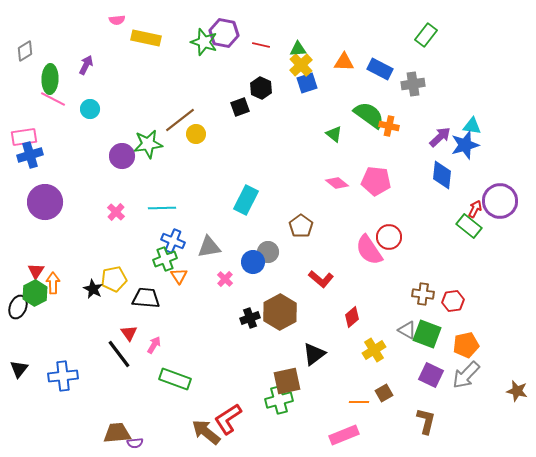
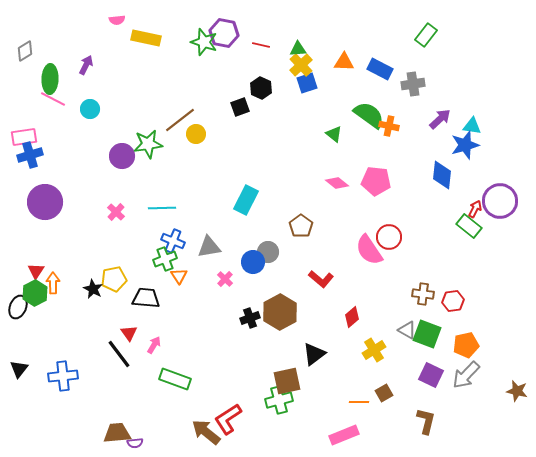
purple arrow at (440, 137): moved 18 px up
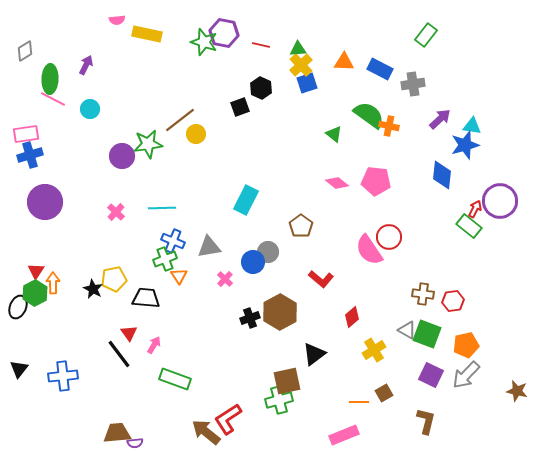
yellow rectangle at (146, 38): moved 1 px right, 4 px up
pink rectangle at (24, 137): moved 2 px right, 3 px up
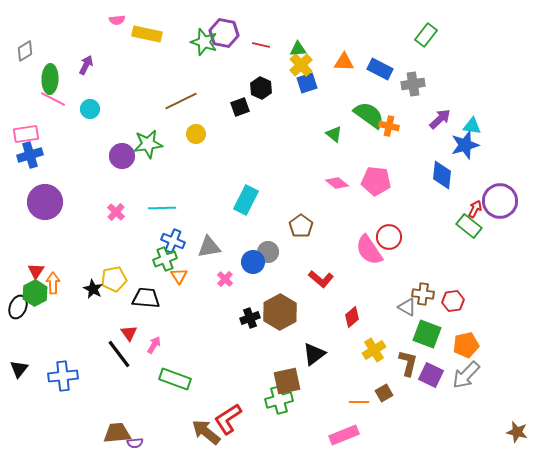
brown line at (180, 120): moved 1 px right, 19 px up; rotated 12 degrees clockwise
gray triangle at (407, 330): moved 23 px up
brown star at (517, 391): moved 41 px down
brown L-shape at (426, 421): moved 18 px left, 58 px up
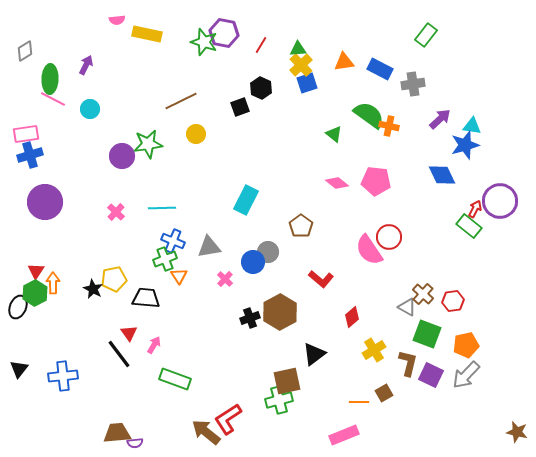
red line at (261, 45): rotated 72 degrees counterclockwise
orange triangle at (344, 62): rotated 10 degrees counterclockwise
blue diamond at (442, 175): rotated 32 degrees counterclockwise
brown cross at (423, 294): rotated 35 degrees clockwise
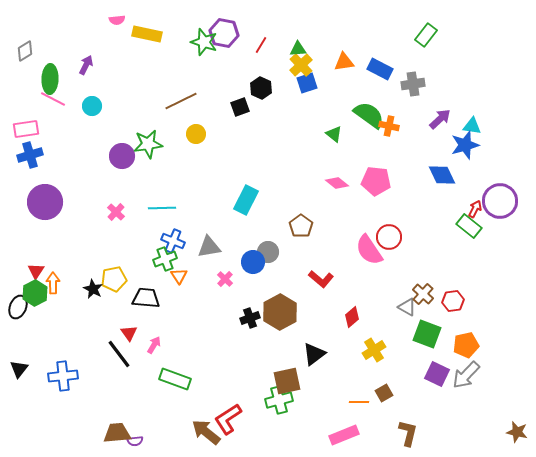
cyan circle at (90, 109): moved 2 px right, 3 px up
pink rectangle at (26, 134): moved 5 px up
brown L-shape at (408, 363): moved 70 px down
purple square at (431, 375): moved 6 px right, 1 px up
purple semicircle at (135, 443): moved 2 px up
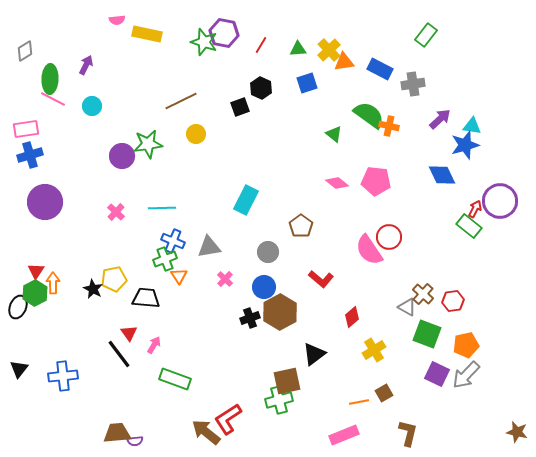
yellow cross at (301, 65): moved 28 px right, 15 px up
blue circle at (253, 262): moved 11 px right, 25 px down
orange line at (359, 402): rotated 12 degrees counterclockwise
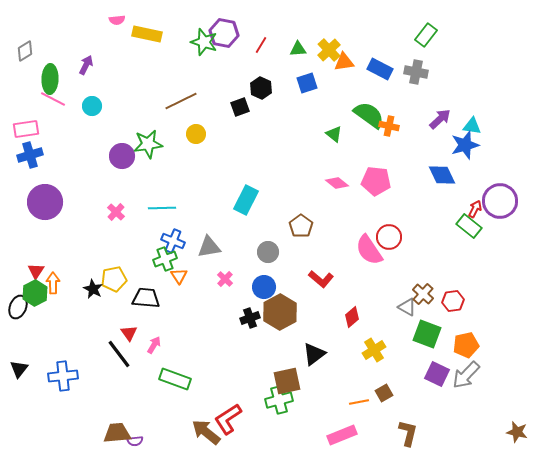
gray cross at (413, 84): moved 3 px right, 12 px up; rotated 20 degrees clockwise
pink rectangle at (344, 435): moved 2 px left
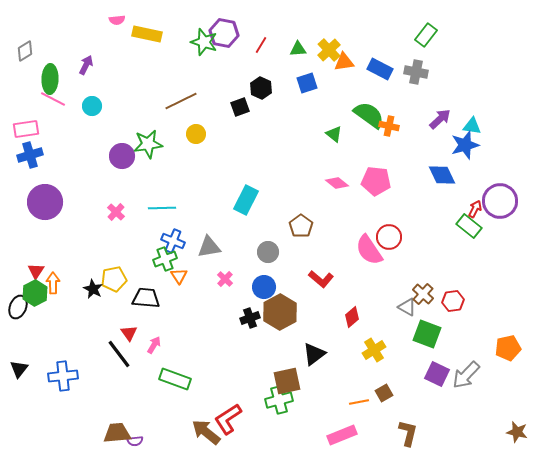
orange pentagon at (466, 345): moved 42 px right, 3 px down
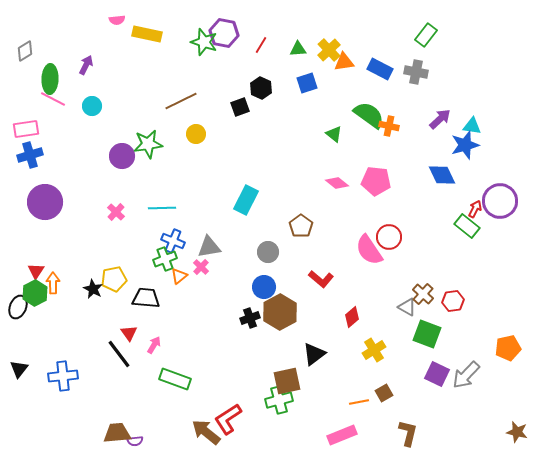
green rectangle at (469, 226): moved 2 px left
orange triangle at (179, 276): rotated 24 degrees clockwise
pink cross at (225, 279): moved 24 px left, 12 px up
